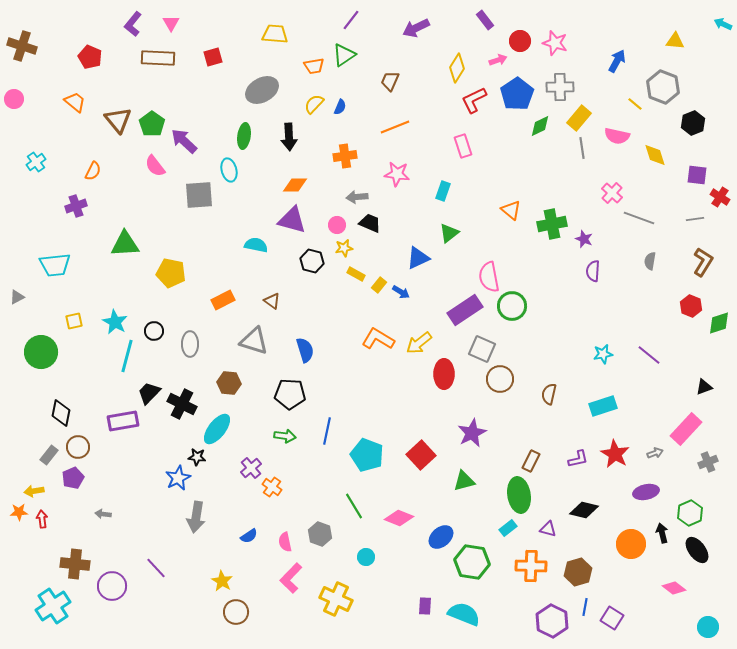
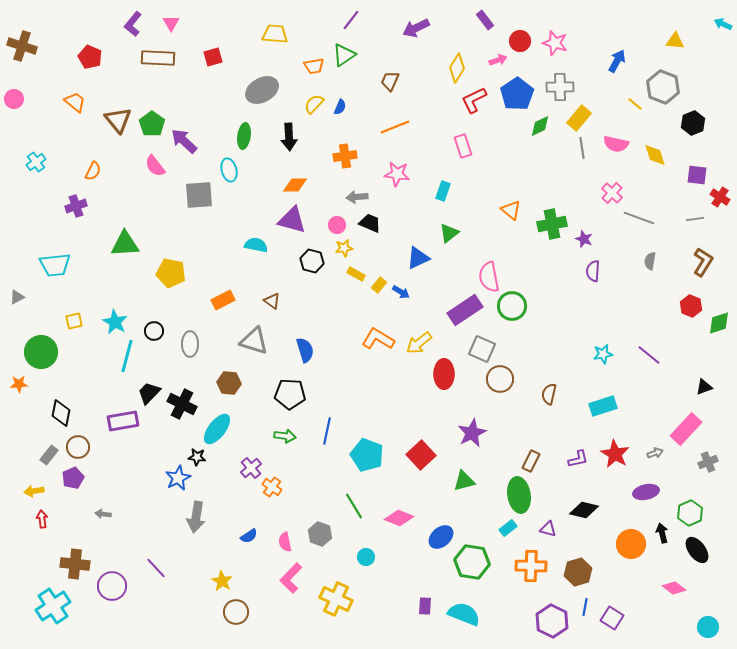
pink semicircle at (617, 136): moved 1 px left, 8 px down
orange star at (19, 512): moved 128 px up
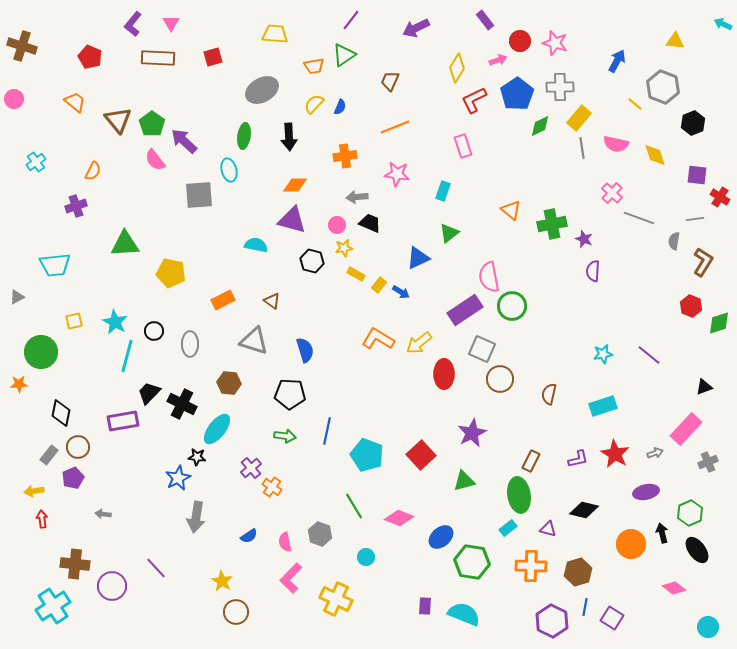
pink semicircle at (155, 166): moved 6 px up
gray semicircle at (650, 261): moved 24 px right, 20 px up
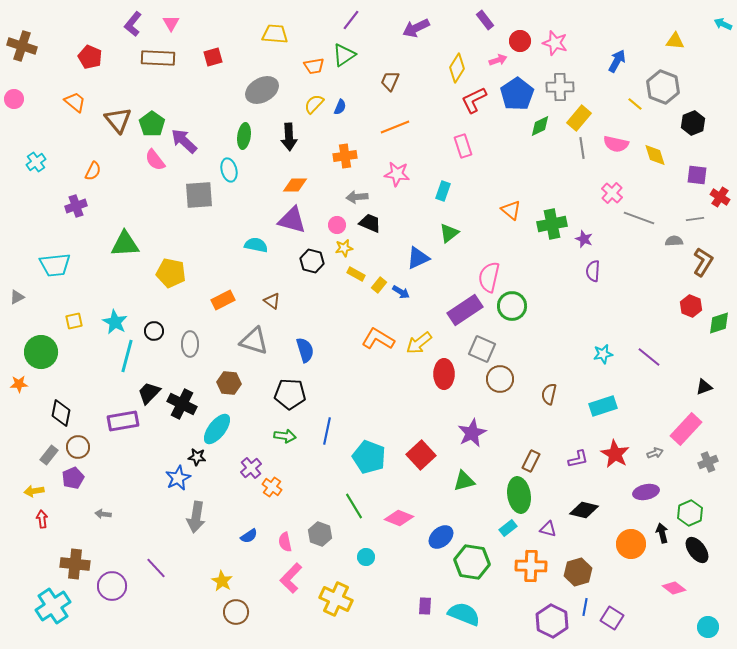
gray semicircle at (674, 241): rotated 78 degrees clockwise
pink semicircle at (489, 277): rotated 24 degrees clockwise
purple line at (649, 355): moved 2 px down
cyan pentagon at (367, 455): moved 2 px right, 2 px down
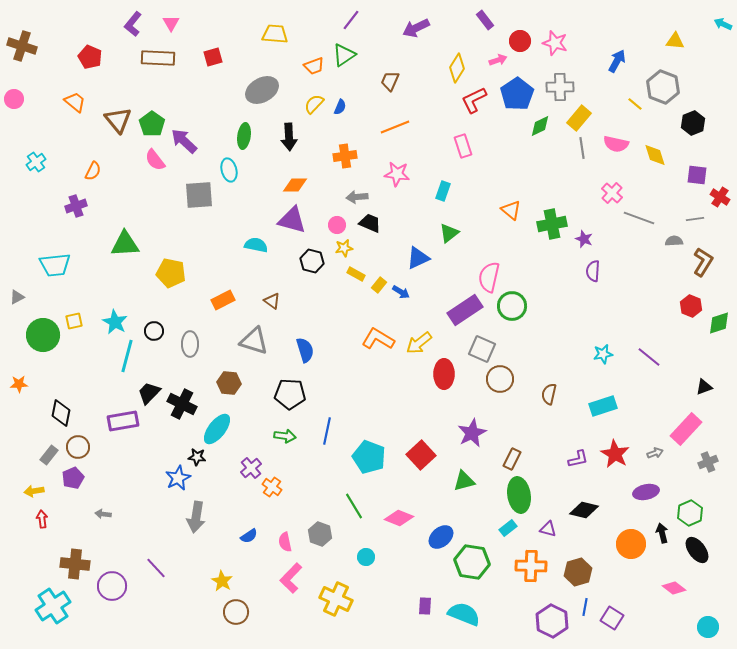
orange trapezoid at (314, 66): rotated 10 degrees counterclockwise
green circle at (41, 352): moved 2 px right, 17 px up
brown rectangle at (531, 461): moved 19 px left, 2 px up
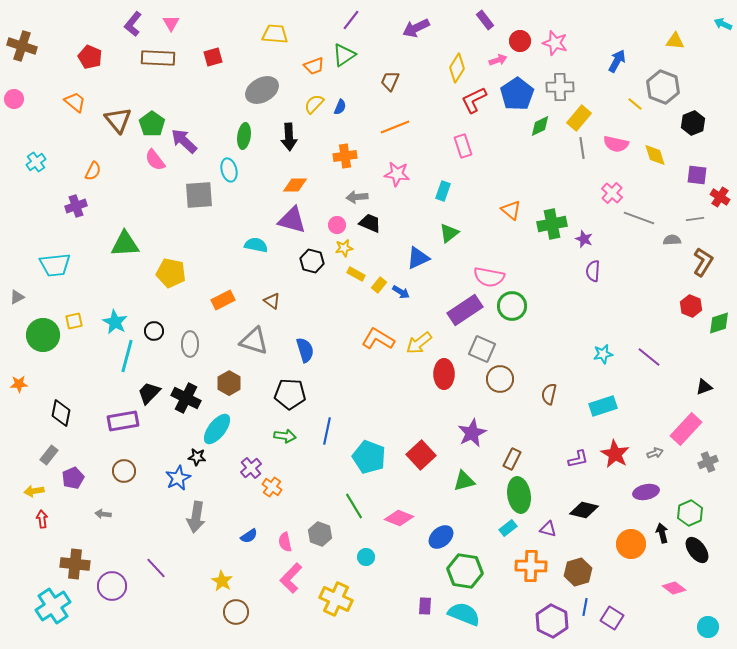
gray semicircle at (674, 241): moved 2 px left, 1 px up
pink semicircle at (489, 277): rotated 92 degrees counterclockwise
brown hexagon at (229, 383): rotated 25 degrees clockwise
black cross at (182, 404): moved 4 px right, 6 px up
brown circle at (78, 447): moved 46 px right, 24 px down
green hexagon at (472, 562): moved 7 px left, 9 px down
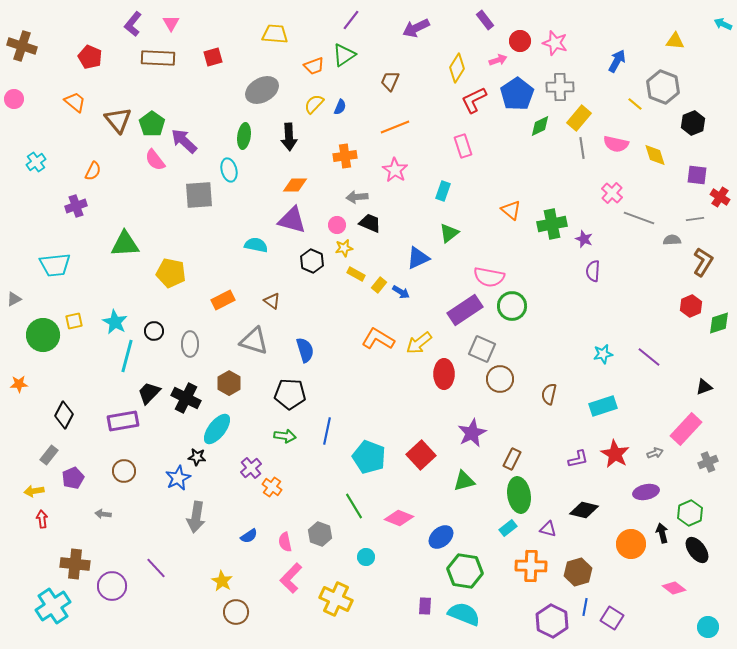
pink star at (397, 174): moved 2 px left, 4 px up; rotated 25 degrees clockwise
black hexagon at (312, 261): rotated 10 degrees clockwise
gray triangle at (17, 297): moved 3 px left, 2 px down
red hexagon at (691, 306): rotated 15 degrees clockwise
black diamond at (61, 413): moved 3 px right, 2 px down; rotated 16 degrees clockwise
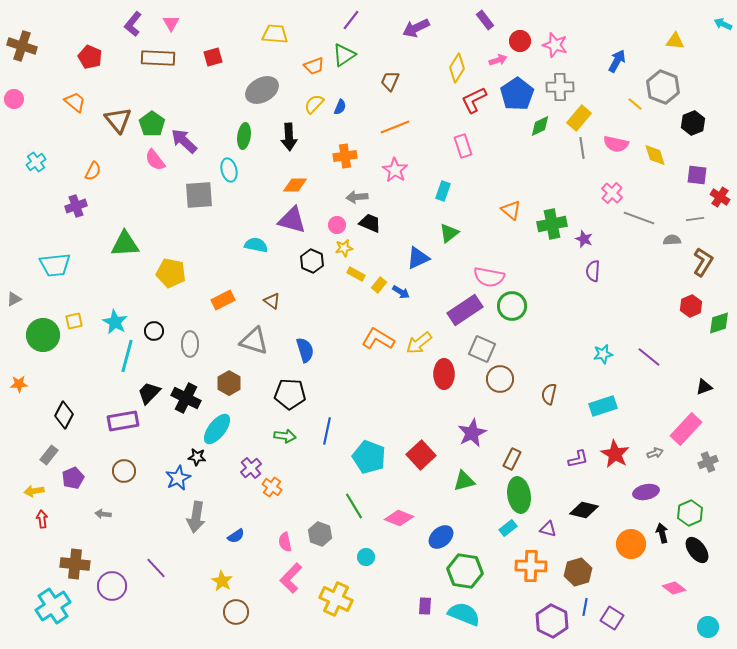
pink star at (555, 43): moved 2 px down
blue semicircle at (249, 536): moved 13 px left
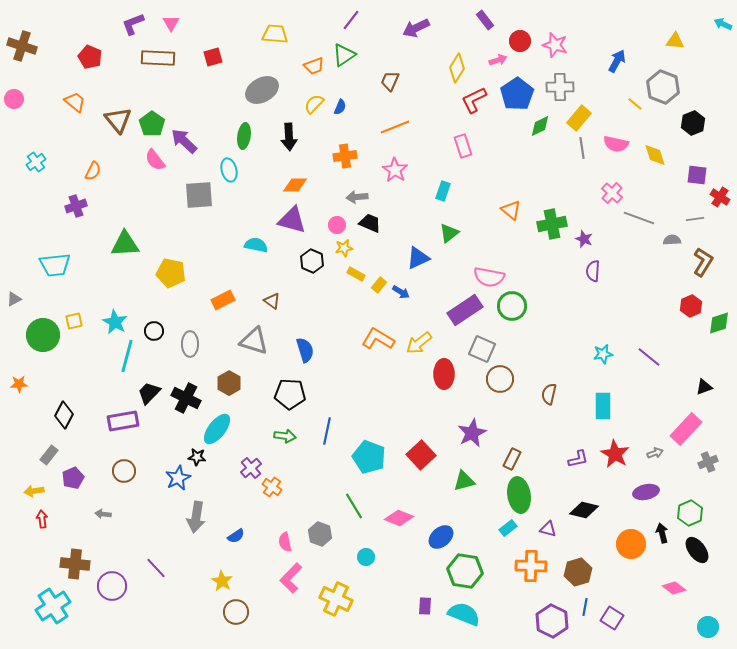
purple L-shape at (133, 24): rotated 30 degrees clockwise
cyan rectangle at (603, 406): rotated 72 degrees counterclockwise
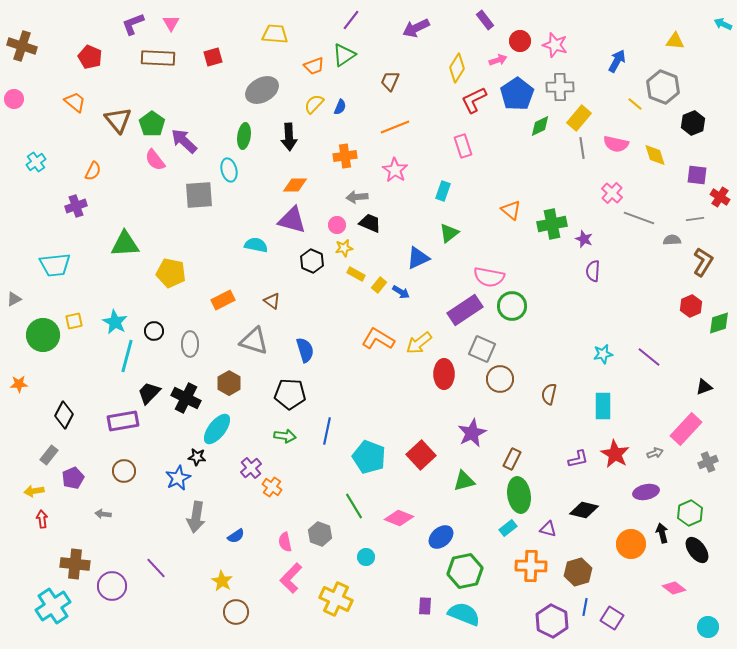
green hexagon at (465, 571): rotated 20 degrees counterclockwise
